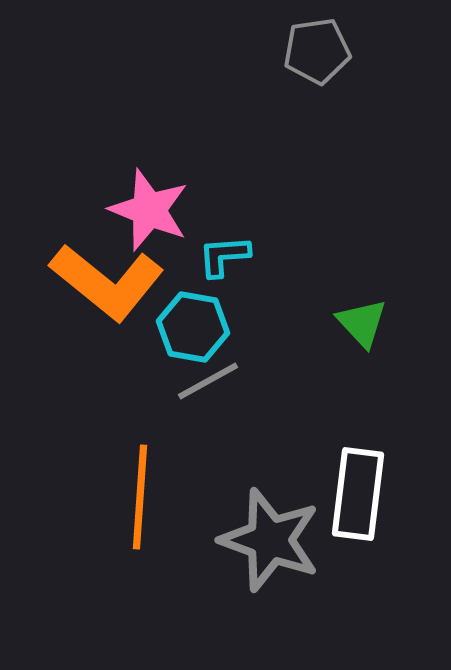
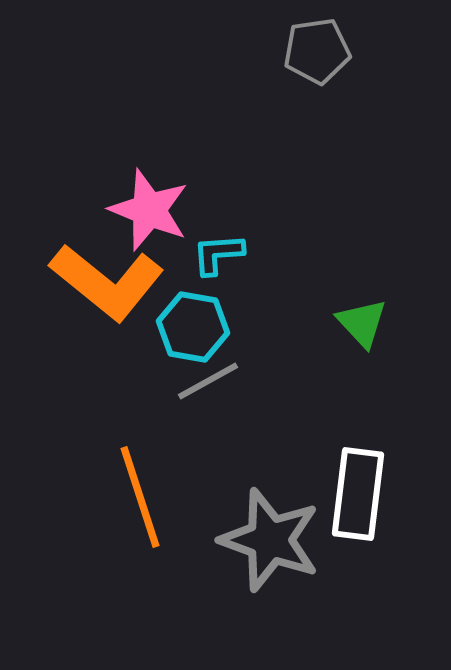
cyan L-shape: moved 6 px left, 2 px up
orange line: rotated 22 degrees counterclockwise
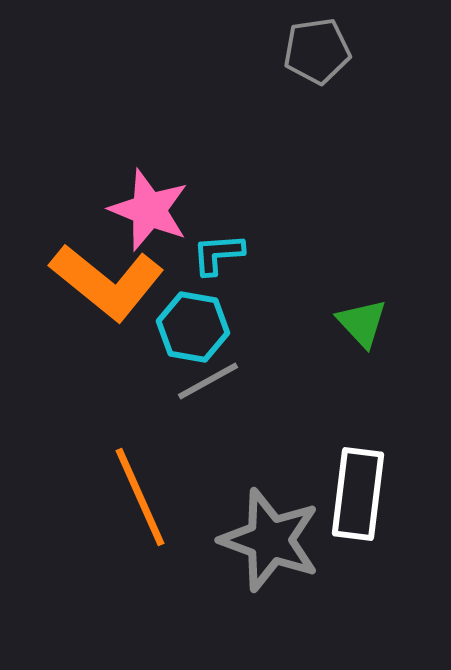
orange line: rotated 6 degrees counterclockwise
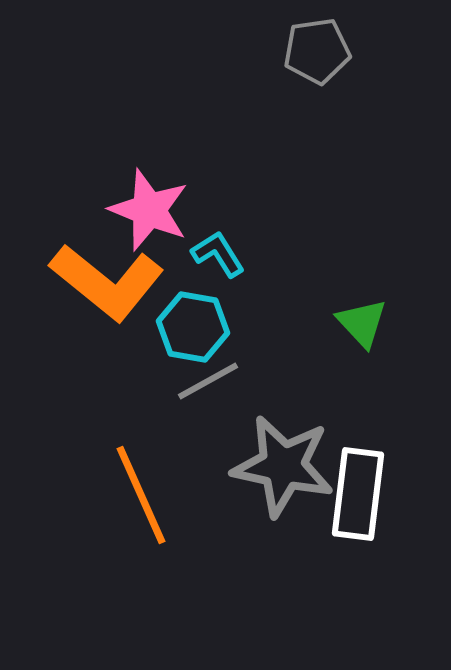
cyan L-shape: rotated 62 degrees clockwise
orange line: moved 1 px right, 2 px up
gray star: moved 13 px right, 74 px up; rotated 8 degrees counterclockwise
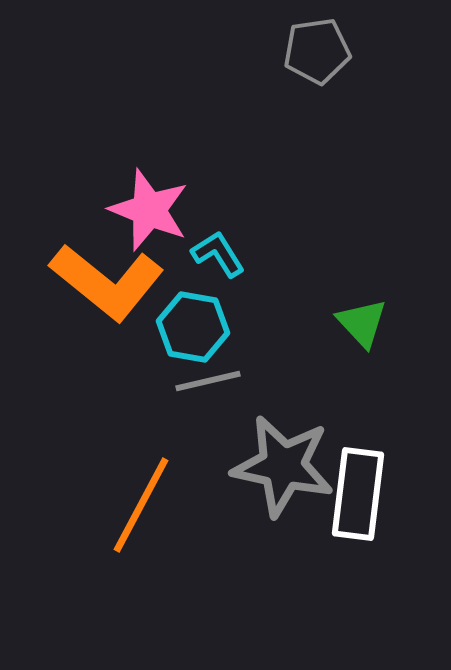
gray line: rotated 16 degrees clockwise
orange line: moved 10 px down; rotated 52 degrees clockwise
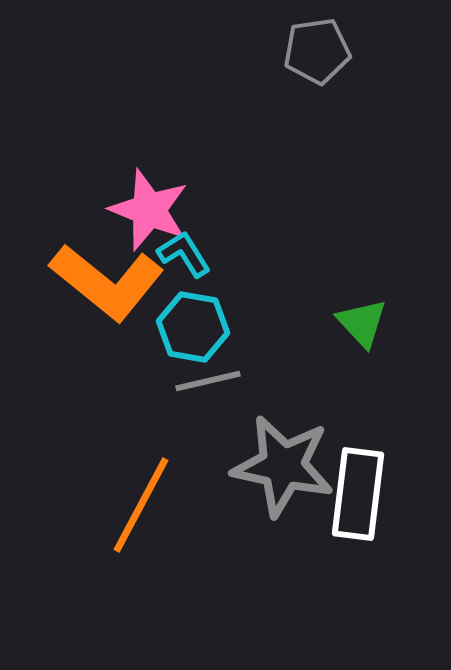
cyan L-shape: moved 34 px left
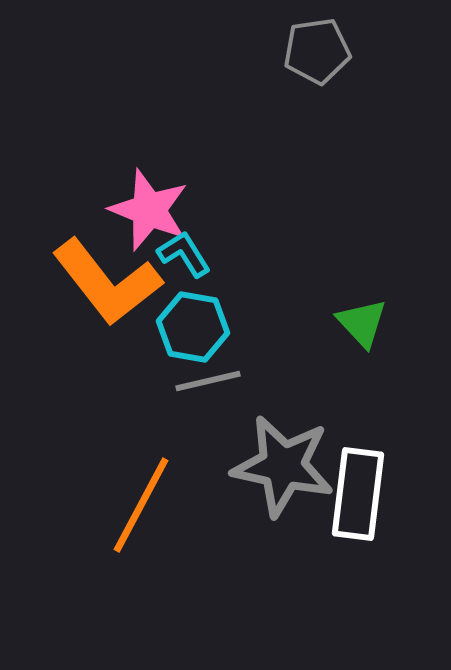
orange L-shape: rotated 13 degrees clockwise
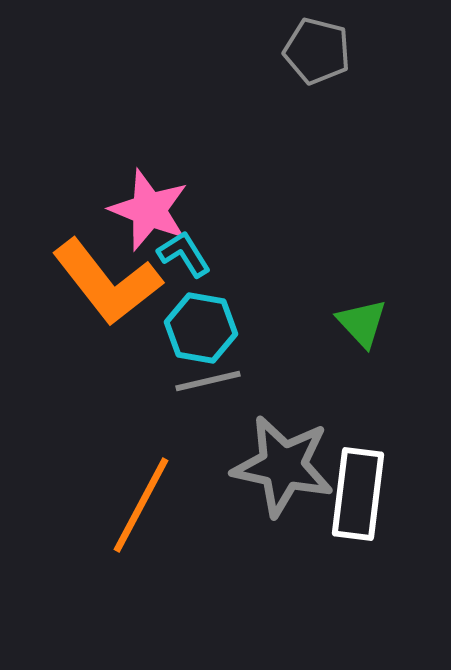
gray pentagon: rotated 22 degrees clockwise
cyan hexagon: moved 8 px right, 1 px down
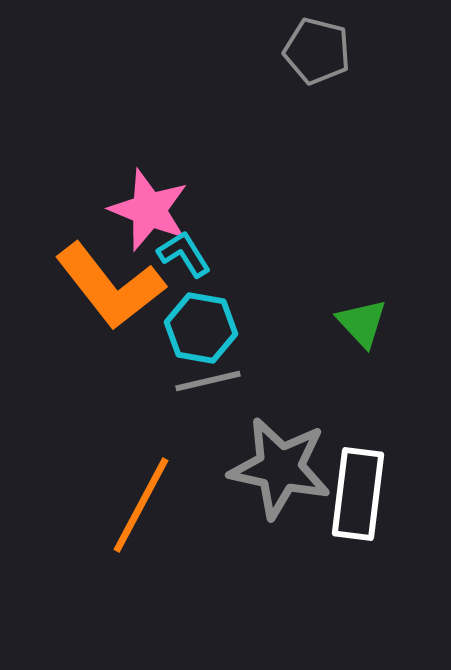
orange L-shape: moved 3 px right, 4 px down
gray star: moved 3 px left, 2 px down
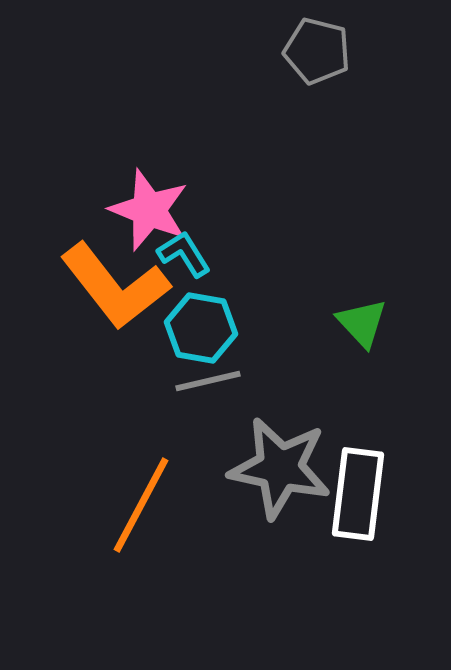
orange L-shape: moved 5 px right
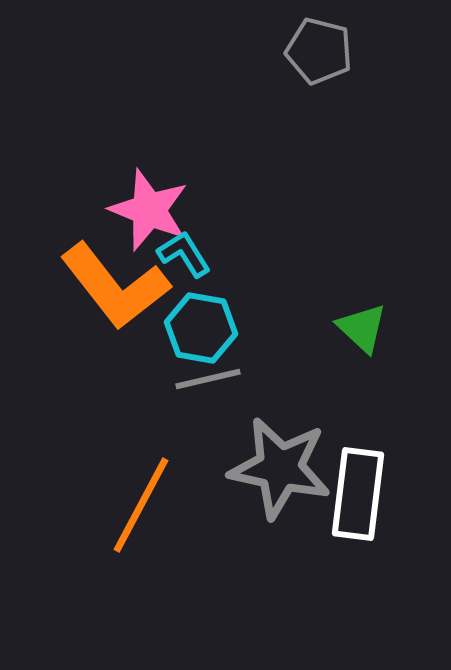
gray pentagon: moved 2 px right
green triangle: moved 5 px down; rotated 4 degrees counterclockwise
gray line: moved 2 px up
